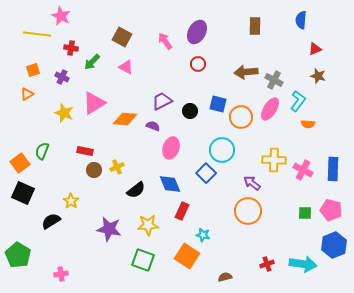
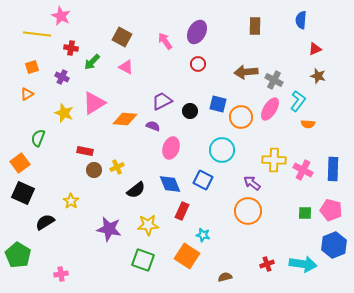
orange square at (33, 70): moved 1 px left, 3 px up
green semicircle at (42, 151): moved 4 px left, 13 px up
blue square at (206, 173): moved 3 px left, 7 px down; rotated 18 degrees counterclockwise
black semicircle at (51, 221): moved 6 px left, 1 px down
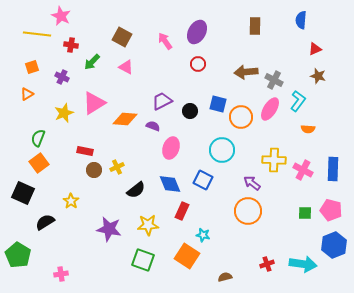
red cross at (71, 48): moved 3 px up
yellow star at (64, 113): rotated 30 degrees clockwise
orange semicircle at (308, 124): moved 5 px down
orange square at (20, 163): moved 19 px right
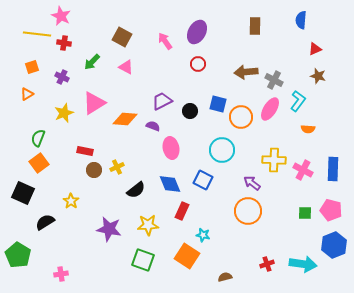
red cross at (71, 45): moved 7 px left, 2 px up
pink ellipse at (171, 148): rotated 30 degrees counterclockwise
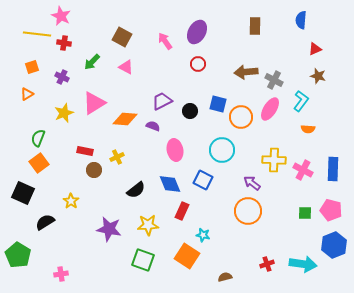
cyan L-shape at (298, 101): moved 3 px right
pink ellipse at (171, 148): moved 4 px right, 2 px down
yellow cross at (117, 167): moved 10 px up
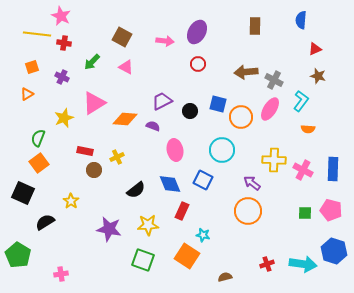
pink arrow at (165, 41): rotated 132 degrees clockwise
yellow star at (64, 113): moved 5 px down
blue hexagon at (334, 245): moved 6 px down; rotated 20 degrees counterclockwise
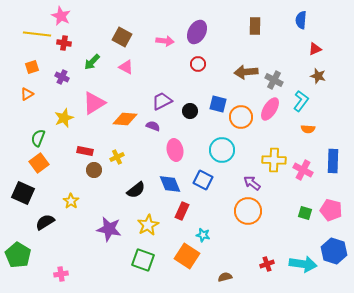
blue rectangle at (333, 169): moved 8 px up
green square at (305, 213): rotated 16 degrees clockwise
yellow star at (148, 225): rotated 25 degrees counterclockwise
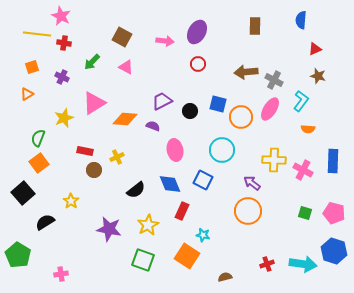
black square at (23, 193): rotated 25 degrees clockwise
pink pentagon at (331, 210): moved 3 px right, 3 px down
